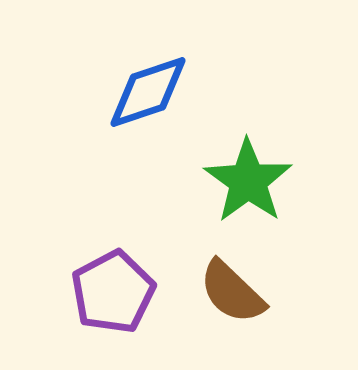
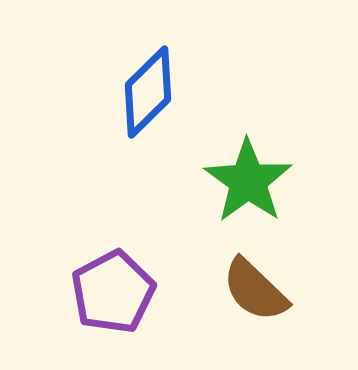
blue diamond: rotated 26 degrees counterclockwise
brown semicircle: moved 23 px right, 2 px up
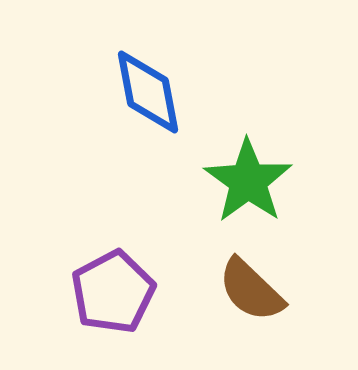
blue diamond: rotated 56 degrees counterclockwise
brown semicircle: moved 4 px left
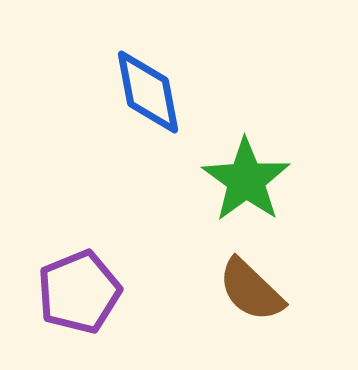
green star: moved 2 px left, 1 px up
purple pentagon: moved 34 px left; rotated 6 degrees clockwise
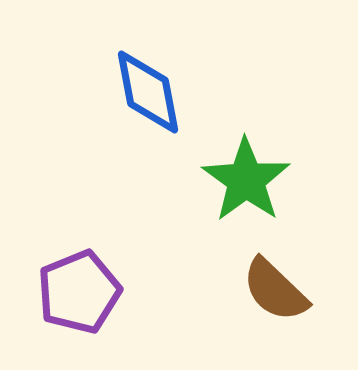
brown semicircle: moved 24 px right
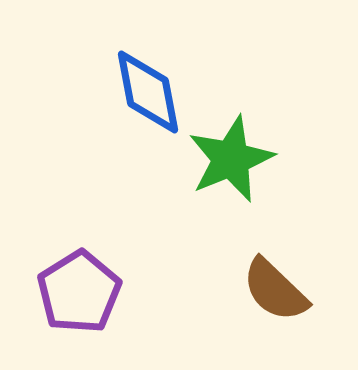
green star: moved 15 px left, 21 px up; rotated 14 degrees clockwise
purple pentagon: rotated 10 degrees counterclockwise
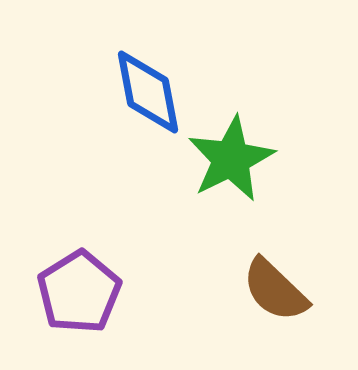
green star: rotated 4 degrees counterclockwise
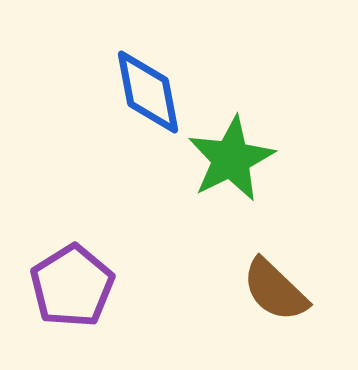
purple pentagon: moved 7 px left, 6 px up
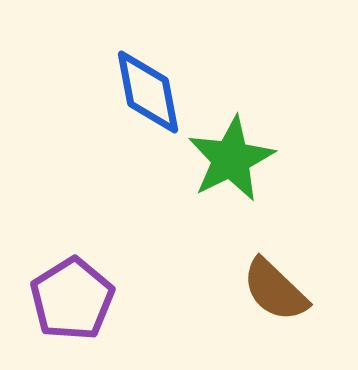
purple pentagon: moved 13 px down
